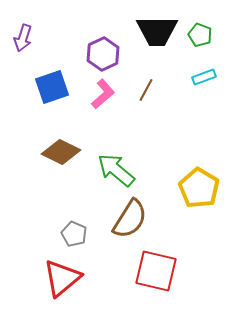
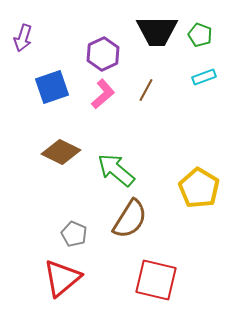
red square: moved 9 px down
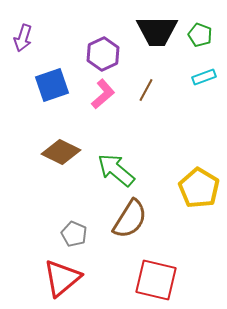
blue square: moved 2 px up
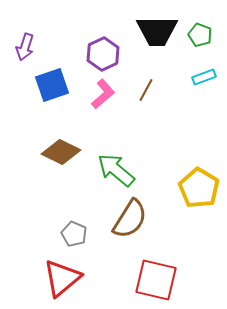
purple arrow: moved 2 px right, 9 px down
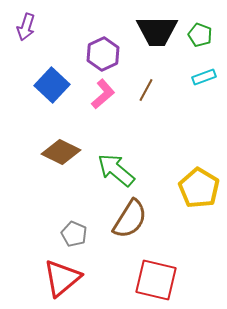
purple arrow: moved 1 px right, 20 px up
blue square: rotated 28 degrees counterclockwise
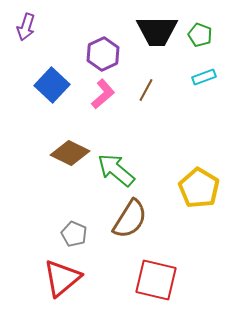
brown diamond: moved 9 px right, 1 px down
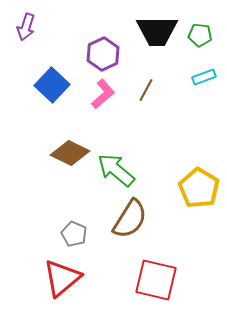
green pentagon: rotated 15 degrees counterclockwise
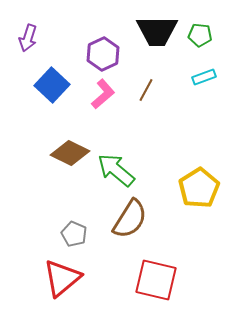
purple arrow: moved 2 px right, 11 px down
yellow pentagon: rotated 9 degrees clockwise
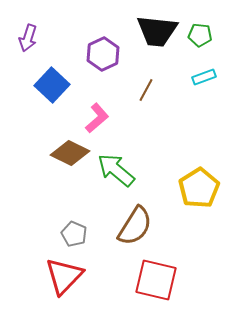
black trapezoid: rotated 6 degrees clockwise
pink L-shape: moved 6 px left, 24 px down
brown semicircle: moved 5 px right, 7 px down
red triangle: moved 2 px right, 2 px up; rotated 6 degrees counterclockwise
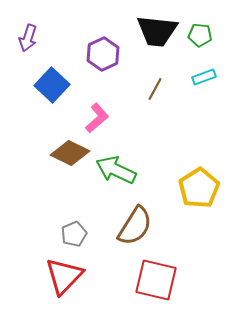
brown line: moved 9 px right, 1 px up
green arrow: rotated 15 degrees counterclockwise
gray pentagon: rotated 25 degrees clockwise
